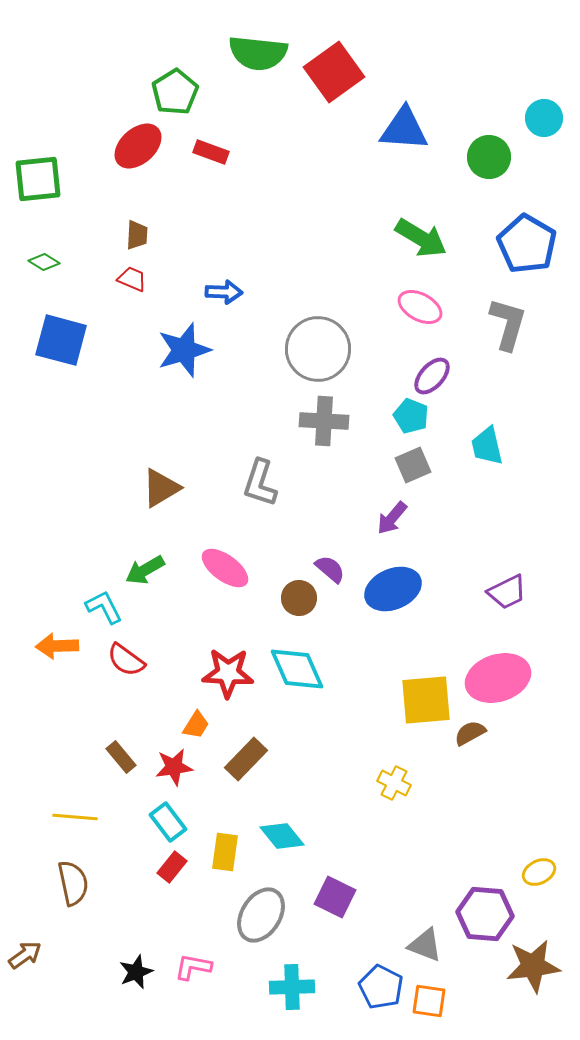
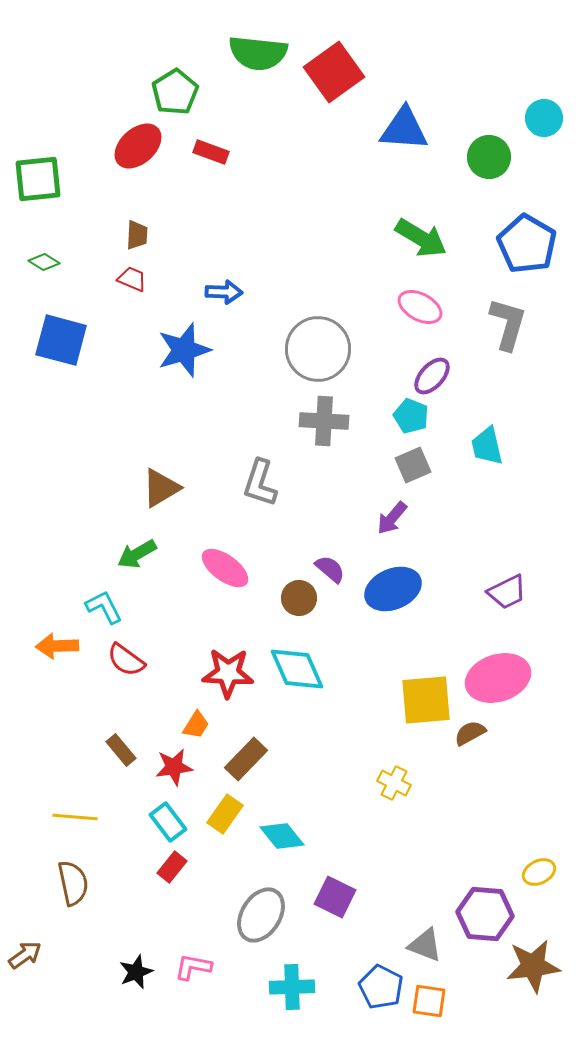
green arrow at (145, 570): moved 8 px left, 16 px up
brown rectangle at (121, 757): moved 7 px up
yellow rectangle at (225, 852): moved 38 px up; rotated 27 degrees clockwise
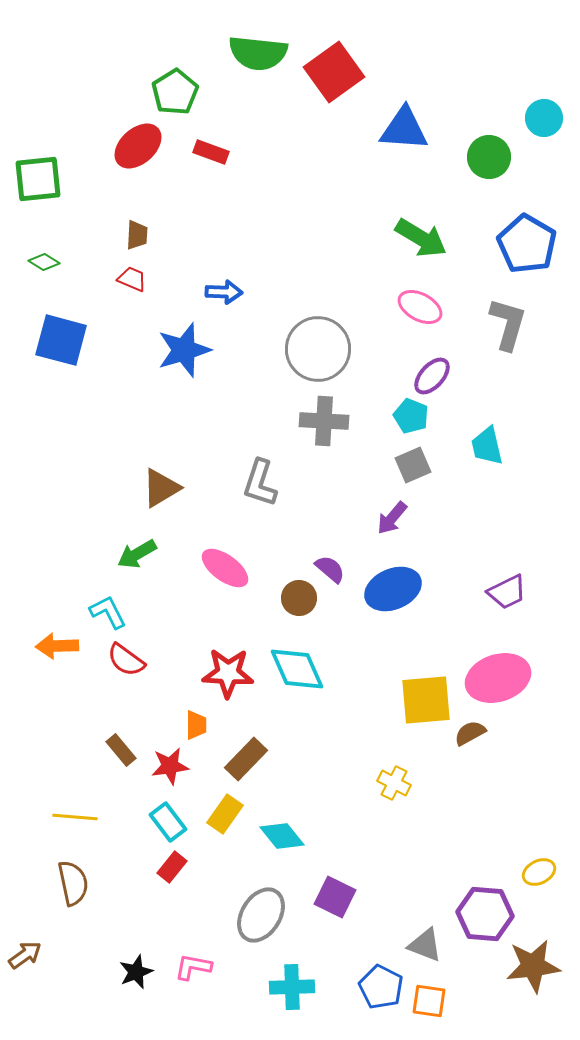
cyan L-shape at (104, 607): moved 4 px right, 5 px down
orange trapezoid at (196, 725): rotated 32 degrees counterclockwise
red star at (174, 767): moved 4 px left, 1 px up
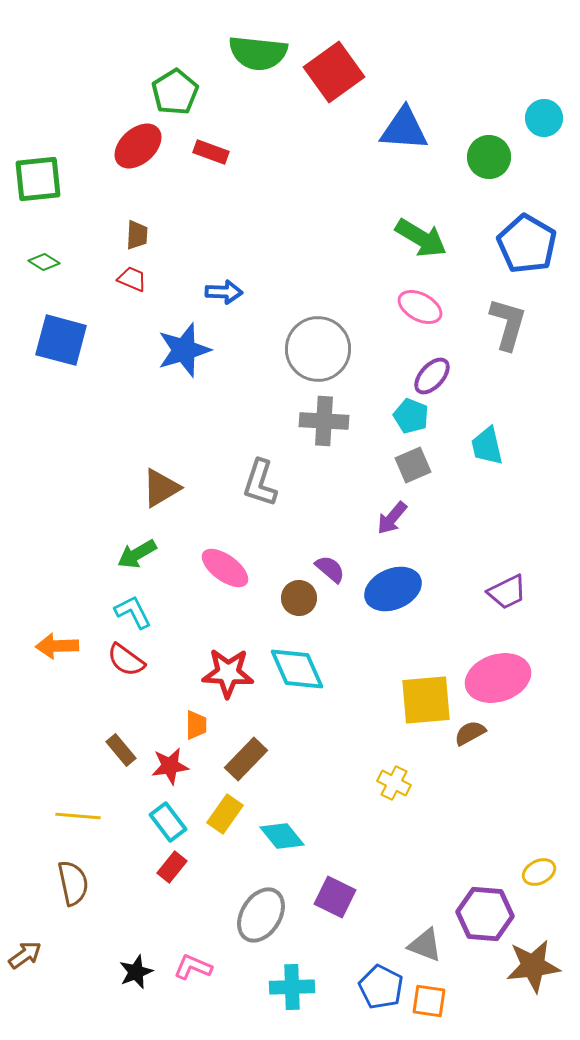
cyan L-shape at (108, 612): moved 25 px right
yellow line at (75, 817): moved 3 px right, 1 px up
pink L-shape at (193, 967): rotated 12 degrees clockwise
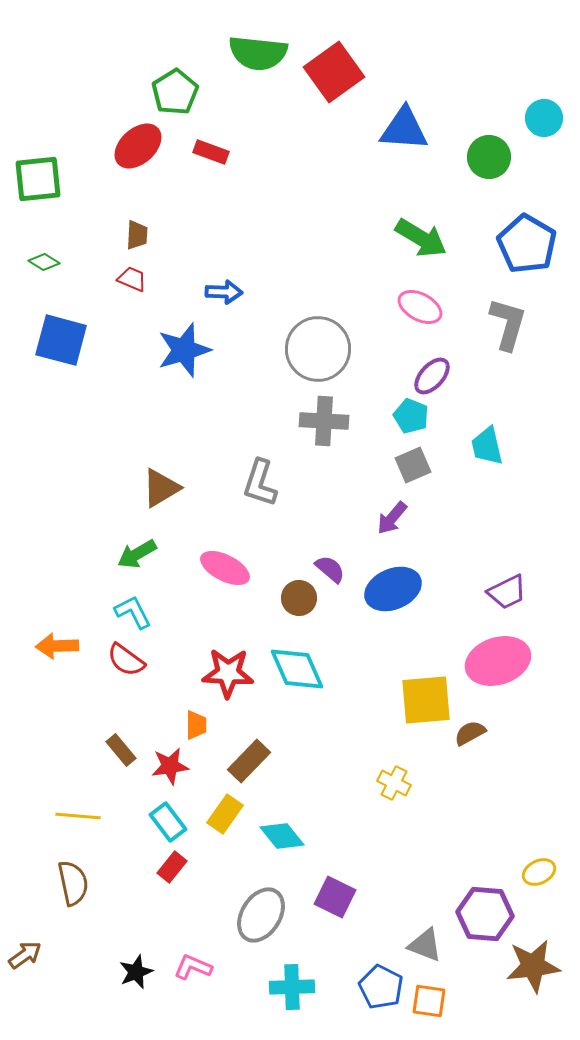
pink ellipse at (225, 568): rotated 9 degrees counterclockwise
pink ellipse at (498, 678): moved 17 px up
brown rectangle at (246, 759): moved 3 px right, 2 px down
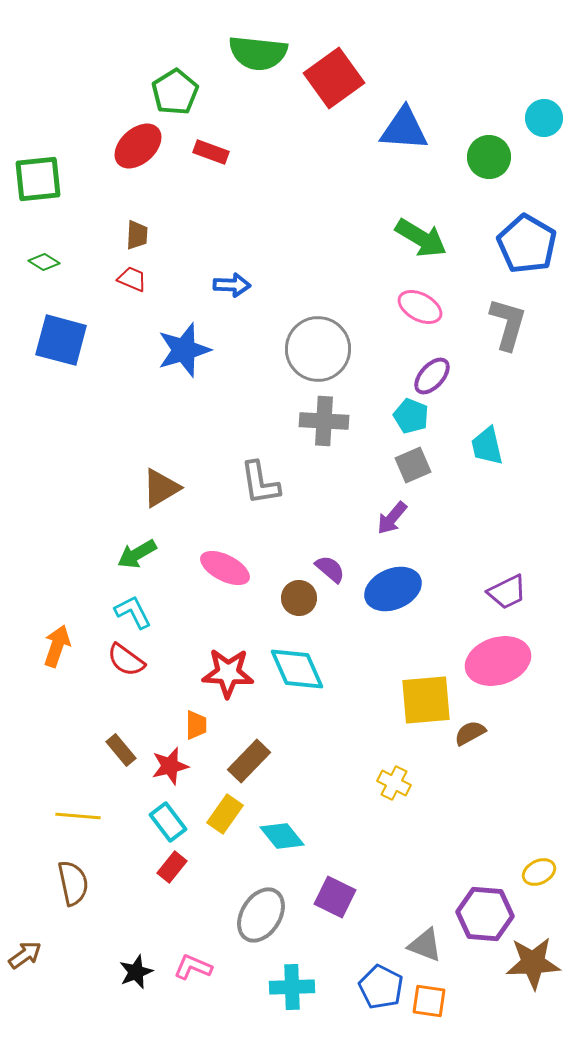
red square at (334, 72): moved 6 px down
blue arrow at (224, 292): moved 8 px right, 7 px up
gray L-shape at (260, 483): rotated 27 degrees counterclockwise
orange arrow at (57, 646): rotated 111 degrees clockwise
red star at (170, 766): rotated 6 degrees counterclockwise
brown star at (533, 966): moved 3 px up; rotated 4 degrees clockwise
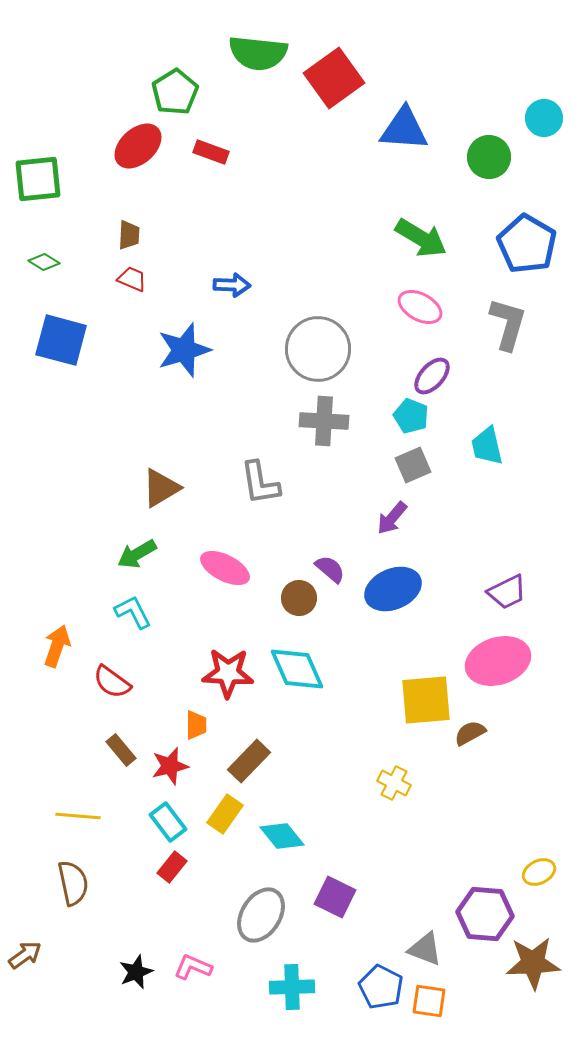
brown trapezoid at (137, 235): moved 8 px left
red semicircle at (126, 660): moved 14 px left, 22 px down
gray triangle at (425, 945): moved 4 px down
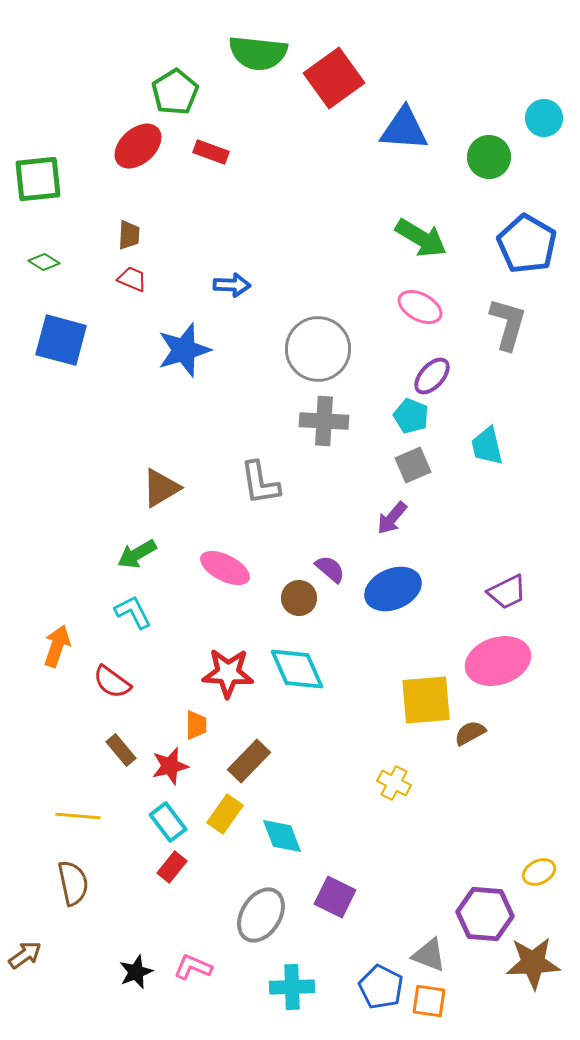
cyan diamond at (282, 836): rotated 18 degrees clockwise
gray triangle at (425, 949): moved 4 px right, 6 px down
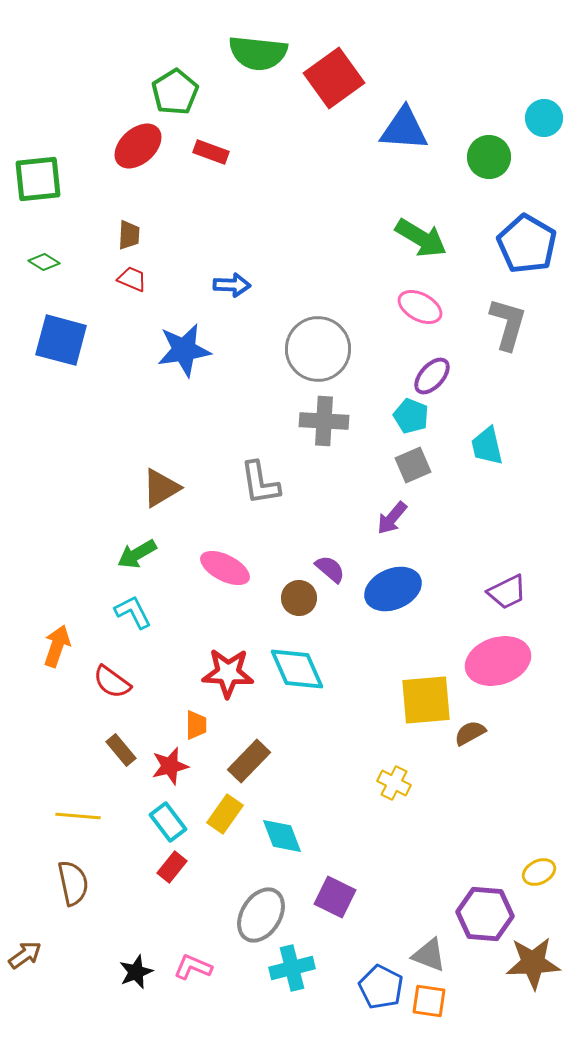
blue star at (184, 350): rotated 8 degrees clockwise
cyan cross at (292, 987): moved 19 px up; rotated 12 degrees counterclockwise
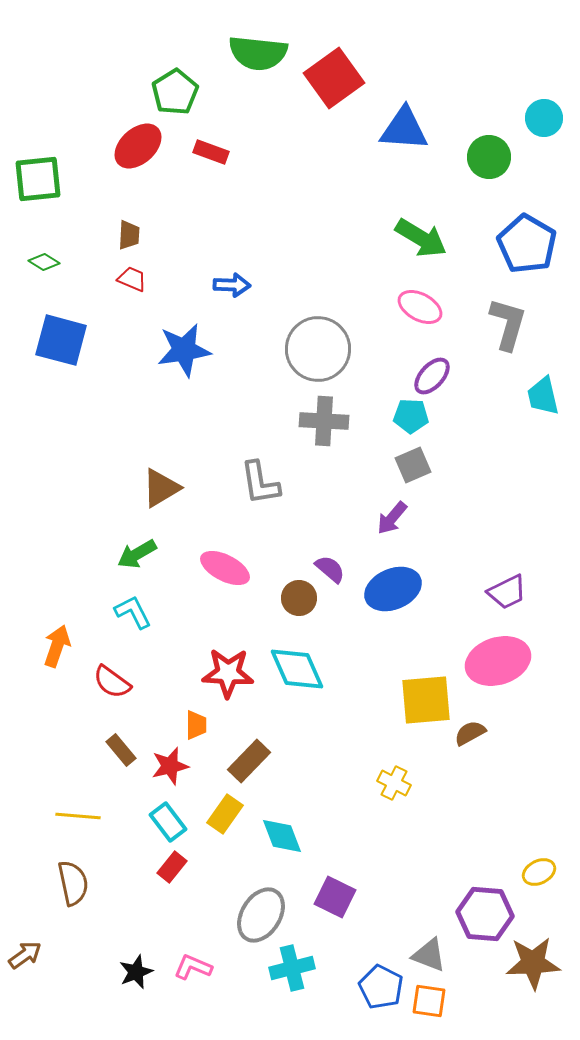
cyan pentagon at (411, 416): rotated 20 degrees counterclockwise
cyan trapezoid at (487, 446): moved 56 px right, 50 px up
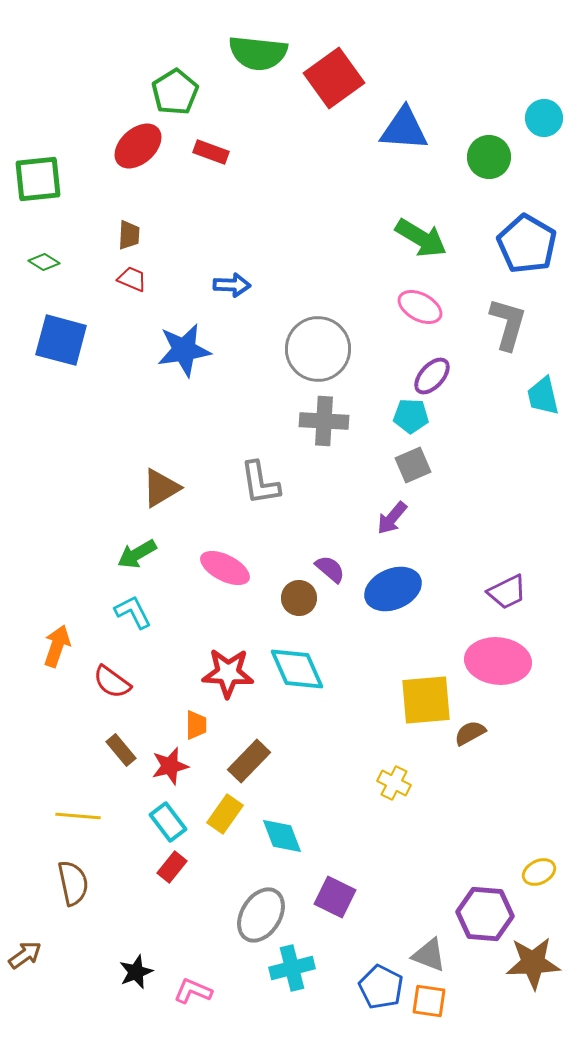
pink ellipse at (498, 661): rotated 24 degrees clockwise
pink L-shape at (193, 967): moved 24 px down
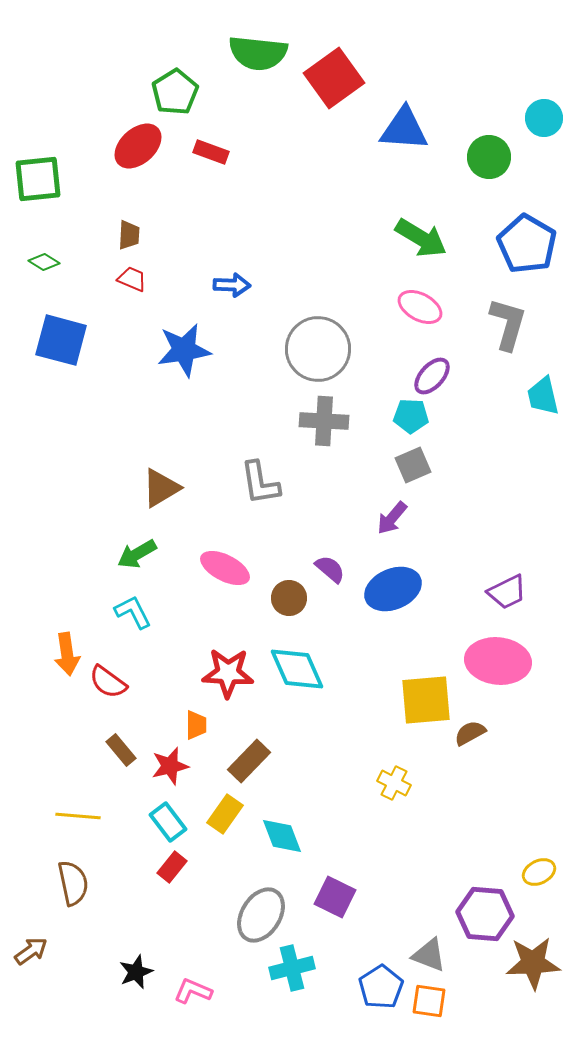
brown circle at (299, 598): moved 10 px left
orange arrow at (57, 646): moved 10 px right, 8 px down; rotated 153 degrees clockwise
red semicircle at (112, 682): moved 4 px left
brown arrow at (25, 955): moved 6 px right, 4 px up
blue pentagon at (381, 987): rotated 12 degrees clockwise
